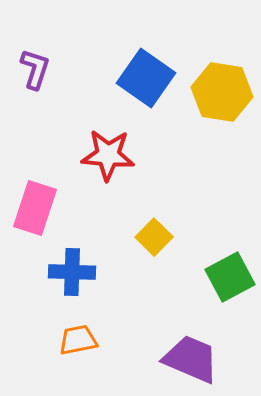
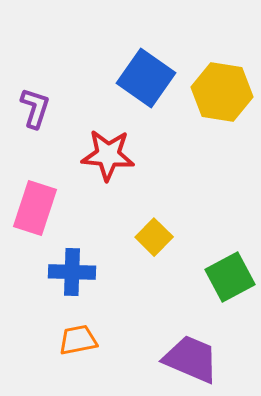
purple L-shape: moved 39 px down
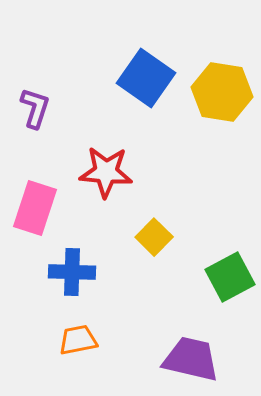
red star: moved 2 px left, 17 px down
purple trapezoid: rotated 10 degrees counterclockwise
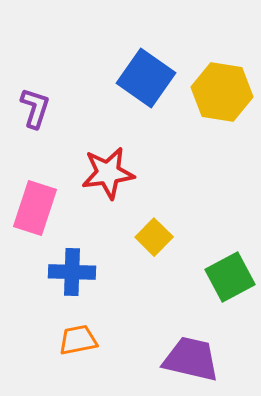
red star: moved 2 px right, 1 px down; rotated 12 degrees counterclockwise
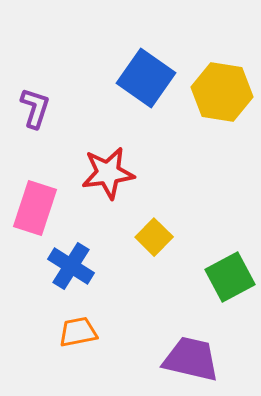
blue cross: moved 1 px left, 6 px up; rotated 30 degrees clockwise
orange trapezoid: moved 8 px up
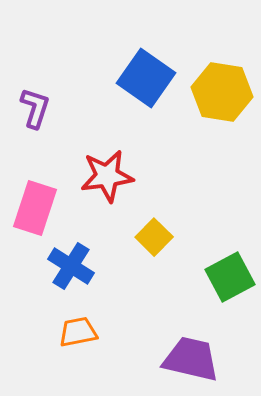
red star: moved 1 px left, 3 px down
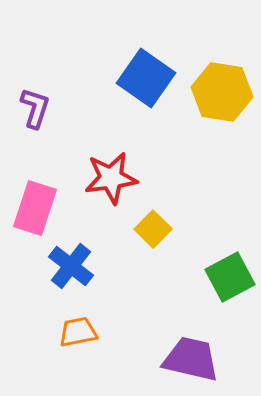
red star: moved 4 px right, 2 px down
yellow square: moved 1 px left, 8 px up
blue cross: rotated 6 degrees clockwise
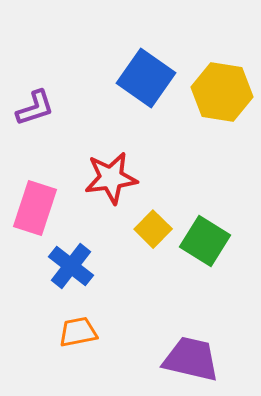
purple L-shape: rotated 54 degrees clockwise
green square: moved 25 px left, 36 px up; rotated 30 degrees counterclockwise
